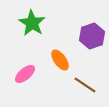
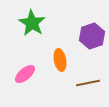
orange ellipse: rotated 25 degrees clockwise
brown line: moved 3 px right, 2 px up; rotated 45 degrees counterclockwise
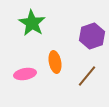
orange ellipse: moved 5 px left, 2 px down
pink ellipse: rotated 30 degrees clockwise
brown line: moved 1 px left, 7 px up; rotated 40 degrees counterclockwise
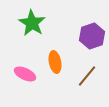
pink ellipse: rotated 35 degrees clockwise
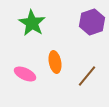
purple hexagon: moved 14 px up
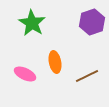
brown line: rotated 25 degrees clockwise
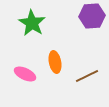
purple hexagon: moved 6 px up; rotated 15 degrees clockwise
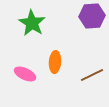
orange ellipse: rotated 15 degrees clockwise
brown line: moved 5 px right, 1 px up
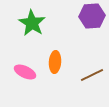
pink ellipse: moved 2 px up
